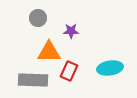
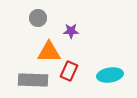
cyan ellipse: moved 7 px down
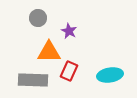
purple star: moved 2 px left; rotated 28 degrees clockwise
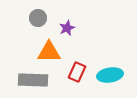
purple star: moved 2 px left, 3 px up; rotated 21 degrees clockwise
red rectangle: moved 8 px right, 1 px down
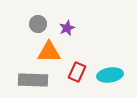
gray circle: moved 6 px down
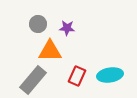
purple star: rotated 28 degrees clockwise
orange triangle: moved 1 px right, 1 px up
red rectangle: moved 4 px down
gray rectangle: rotated 52 degrees counterclockwise
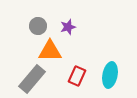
gray circle: moved 2 px down
purple star: moved 1 px right, 1 px up; rotated 21 degrees counterclockwise
cyan ellipse: rotated 70 degrees counterclockwise
gray rectangle: moved 1 px left, 1 px up
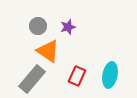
orange triangle: moved 2 px left; rotated 35 degrees clockwise
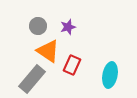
red rectangle: moved 5 px left, 11 px up
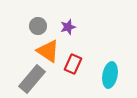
red rectangle: moved 1 px right, 1 px up
